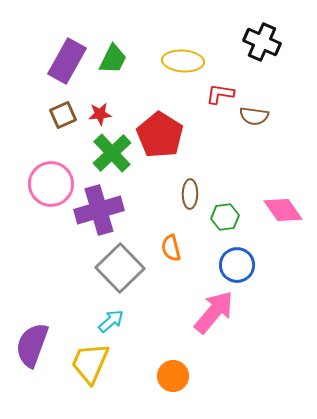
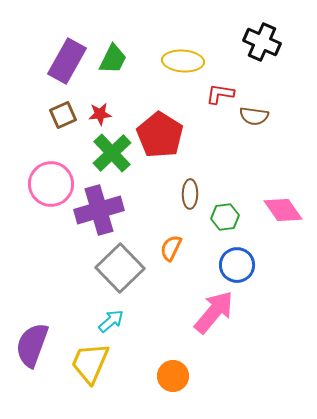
orange semicircle: rotated 40 degrees clockwise
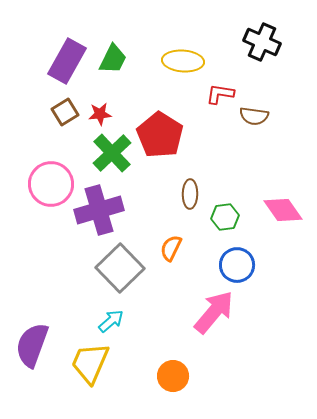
brown square: moved 2 px right, 3 px up; rotated 8 degrees counterclockwise
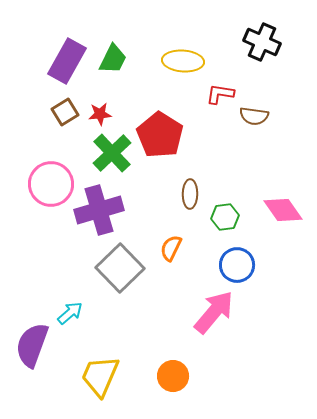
cyan arrow: moved 41 px left, 8 px up
yellow trapezoid: moved 10 px right, 13 px down
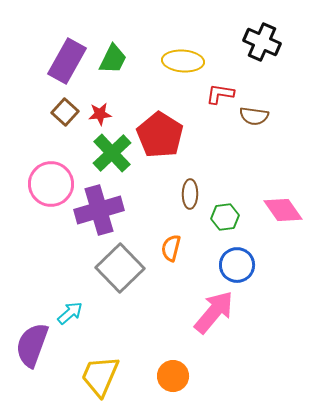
brown square: rotated 16 degrees counterclockwise
orange semicircle: rotated 12 degrees counterclockwise
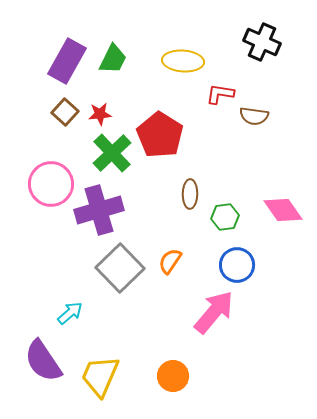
orange semicircle: moved 1 px left, 13 px down; rotated 20 degrees clockwise
purple semicircle: moved 11 px right, 16 px down; rotated 54 degrees counterclockwise
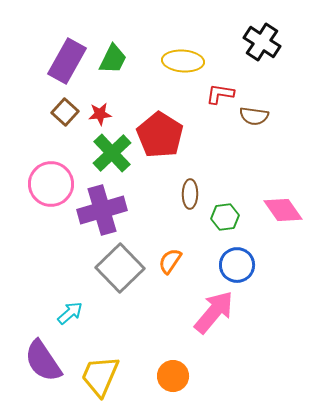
black cross: rotated 9 degrees clockwise
purple cross: moved 3 px right
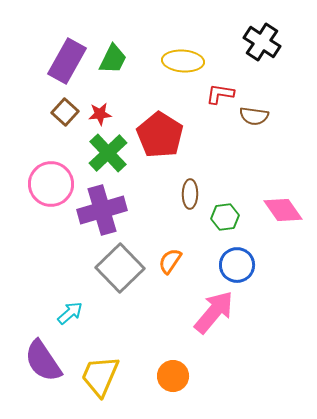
green cross: moved 4 px left
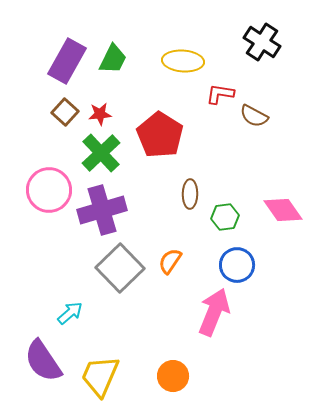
brown semicircle: rotated 20 degrees clockwise
green cross: moved 7 px left
pink circle: moved 2 px left, 6 px down
pink arrow: rotated 18 degrees counterclockwise
